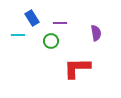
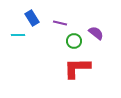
purple line: rotated 16 degrees clockwise
purple semicircle: rotated 42 degrees counterclockwise
green circle: moved 23 px right
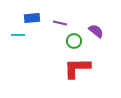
blue rectangle: rotated 63 degrees counterclockwise
purple semicircle: moved 2 px up
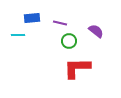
green circle: moved 5 px left
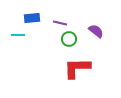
green circle: moved 2 px up
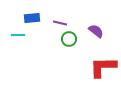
red L-shape: moved 26 px right, 1 px up
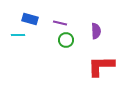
blue rectangle: moved 2 px left, 1 px down; rotated 21 degrees clockwise
purple semicircle: rotated 49 degrees clockwise
green circle: moved 3 px left, 1 px down
red L-shape: moved 2 px left, 1 px up
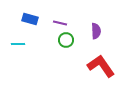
cyan line: moved 9 px down
red L-shape: rotated 56 degrees clockwise
